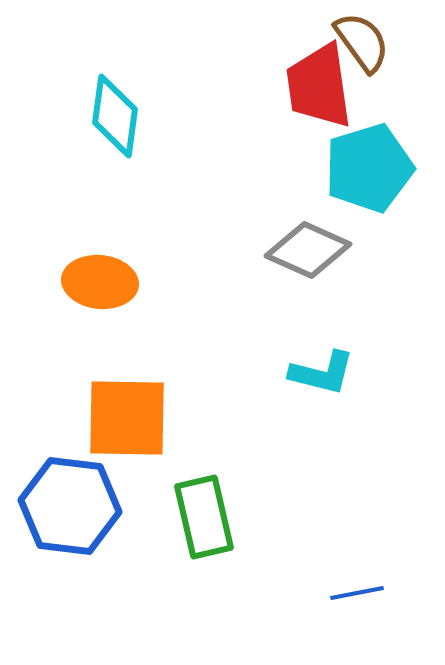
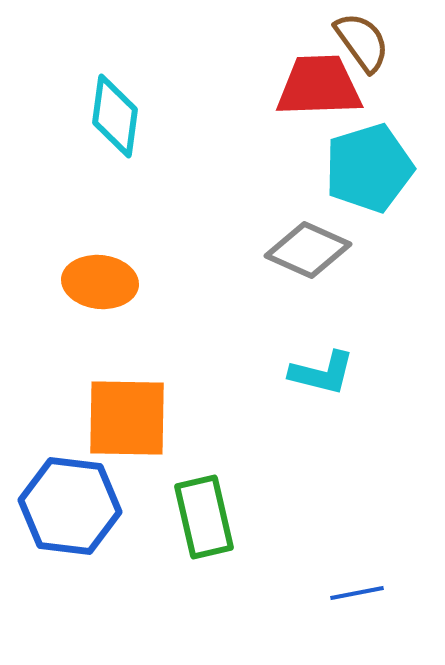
red trapezoid: rotated 96 degrees clockwise
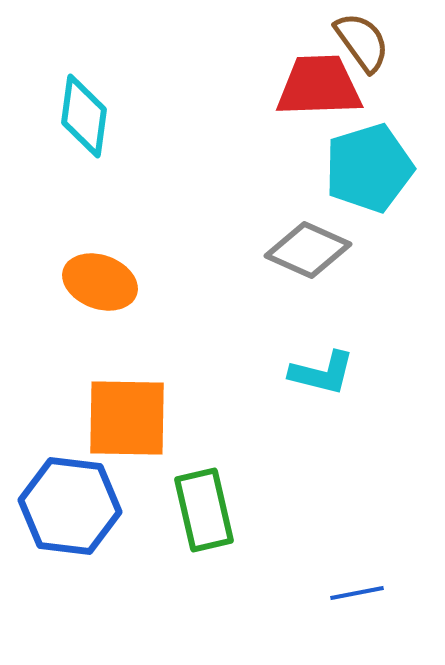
cyan diamond: moved 31 px left
orange ellipse: rotated 14 degrees clockwise
green rectangle: moved 7 px up
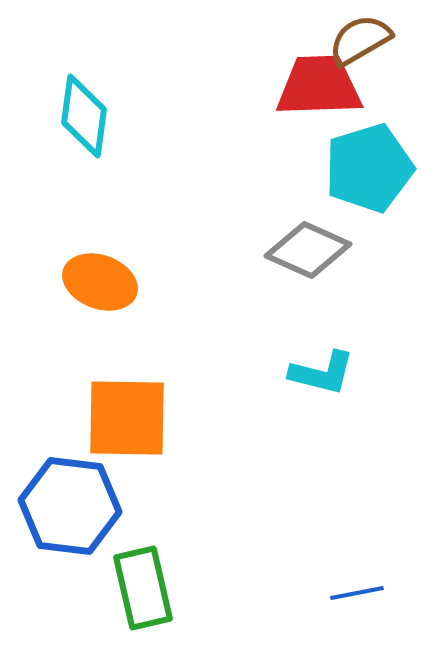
brown semicircle: moved 2 px left, 2 px up; rotated 84 degrees counterclockwise
green rectangle: moved 61 px left, 78 px down
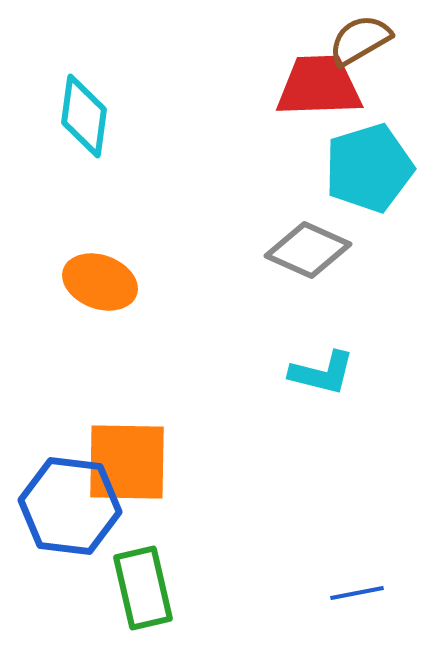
orange square: moved 44 px down
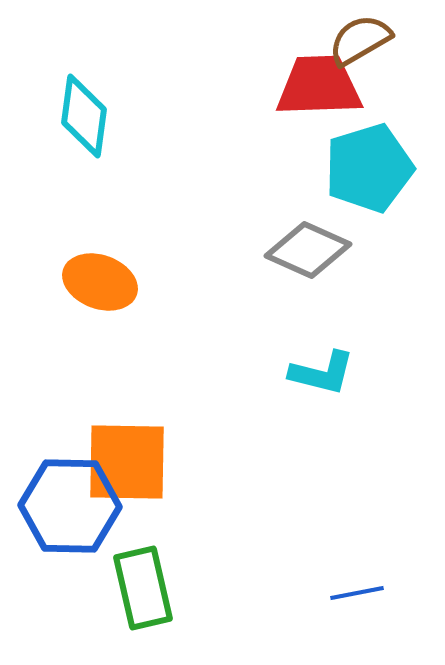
blue hexagon: rotated 6 degrees counterclockwise
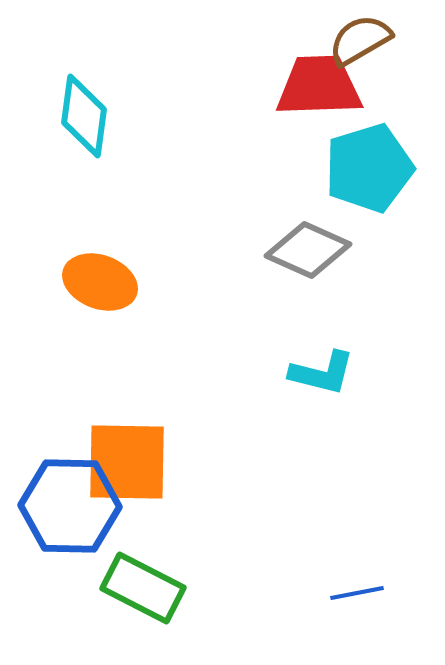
green rectangle: rotated 50 degrees counterclockwise
